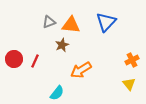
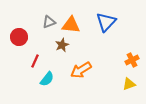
red circle: moved 5 px right, 22 px up
yellow triangle: rotated 48 degrees clockwise
cyan semicircle: moved 10 px left, 14 px up
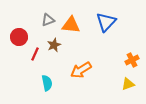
gray triangle: moved 1 px left, 2 px up
brown star: moved 8 px left
red line: moved 7 px up
cyan semicircle: moved 4 px down; rotated 49 degrees counterclockwise
yellow triangle: moved 1 px left
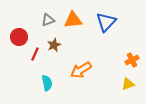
orange triangle: moved 2 px right, 5 px up; rotated 12 degrees counterclockwise
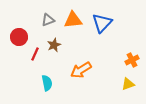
blue triangle: moved 4 px left, 1 px down
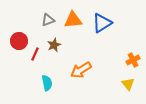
blue triangle: rotated 15 degrees clockwise
red circle: moved 4 px down
orange cross: moved 1 px right
yellow triangle: rotated 48 degrees counterclockwise
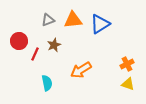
blue triangle: moved 2 px left, 1 px down
orange cross: moved 6 px left, 4 px down
yellow triangle: rotated 32 degrees counterclockwise
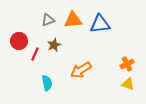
blue triangle: rotated 25 degrees clockwise
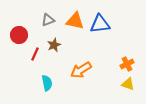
orange triangle: moved 2 px right, 1 px down; rotated 18 degrees clockwise
red circle: moved 6 px up
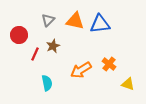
gray triangle: rotated 24 degrees counterclockwise
brown star: moved 1 px left, 1 px down
orange cross: moved 18 px left; rotated 24 degrees counterclockwise
